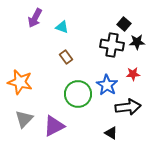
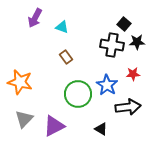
black triangle: moved 10 px left, 4 px up
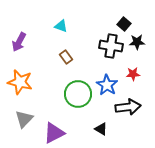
purple arrow: moved 16 px left, 24 px down
cyan triangle: moved 1 px left, 1 px up
black cross: moved 1 px left, 1 px down
purple triangle: moved 7 px down
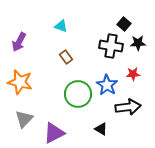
black star: moved 1 px right, 1 px down
